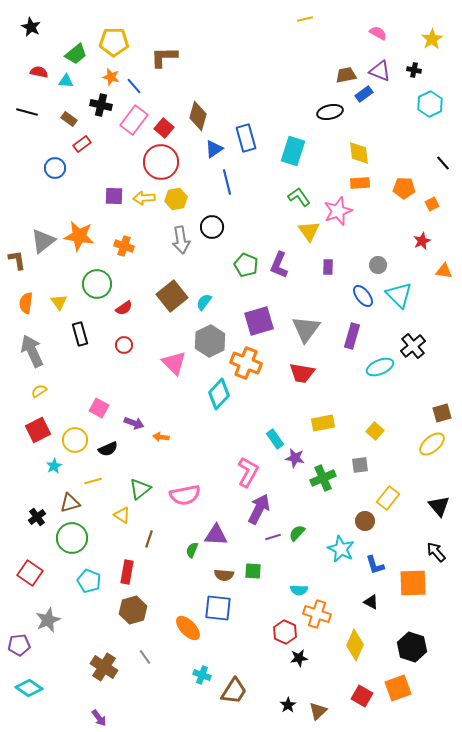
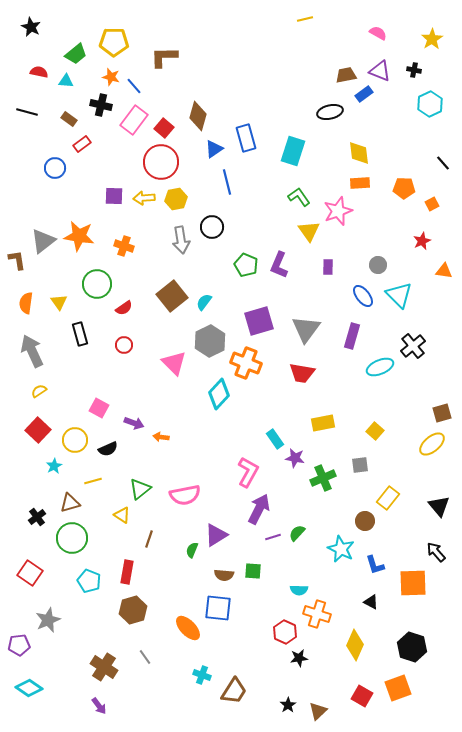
red square at (38, 430): rotated 20 degrees counterclockwise
purple triangle at (216, 535): rotated 35 degrees counterclockwise
purple arrow at (99, 718): moved 12 px up
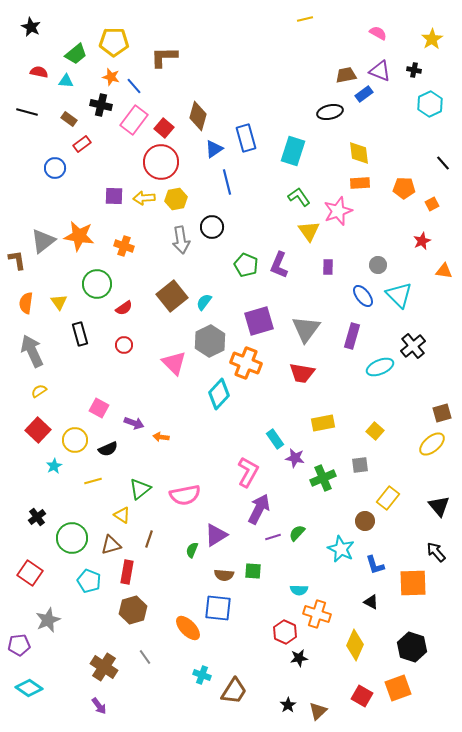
brown triangle at (70, 503): moved 41 px right, 42 px down
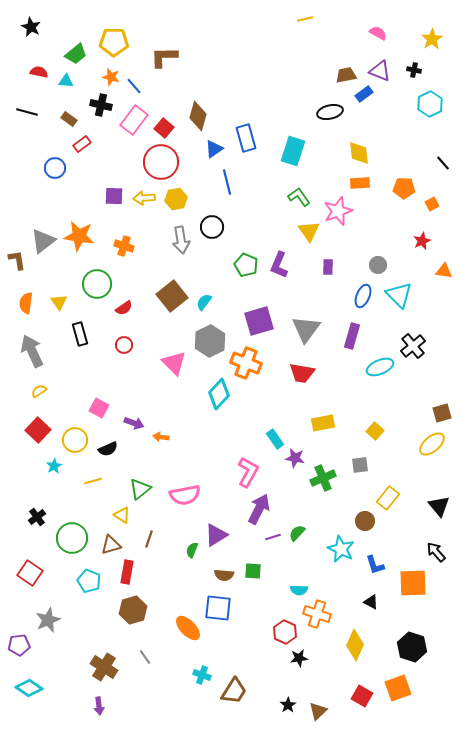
blue ellipse at (363, 296): rotated 60 degrees clockwise
purple arrow at (99, 706): rotated 30 degrees clockwise
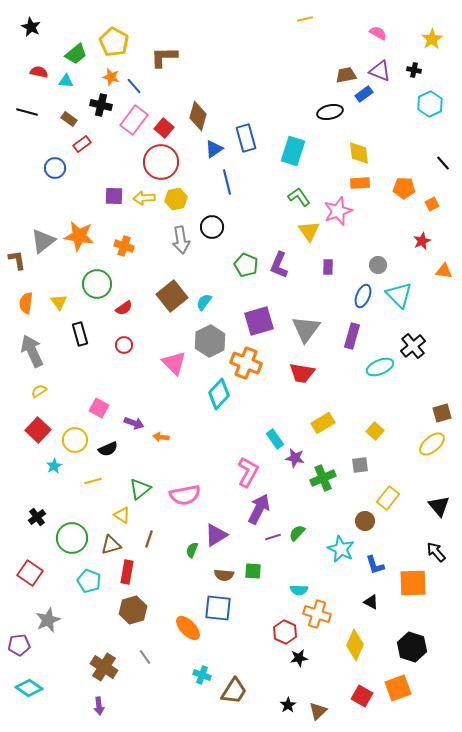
yellow pentagon at (114, 42): rotated 28 degrees clockwise
yellow rectangle at (323, 423): rotated 20 degrees counterclockwise
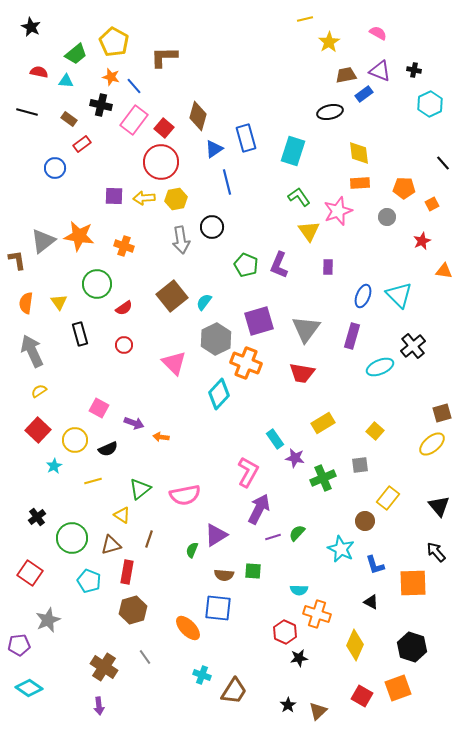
yellow star at (432, 39): moved 103 px left, 3 px down
gray circle at (378, 265): moved 9 px right, 48 px up
gray hexagon at (210, 341): moved 6 px right, 2 px up
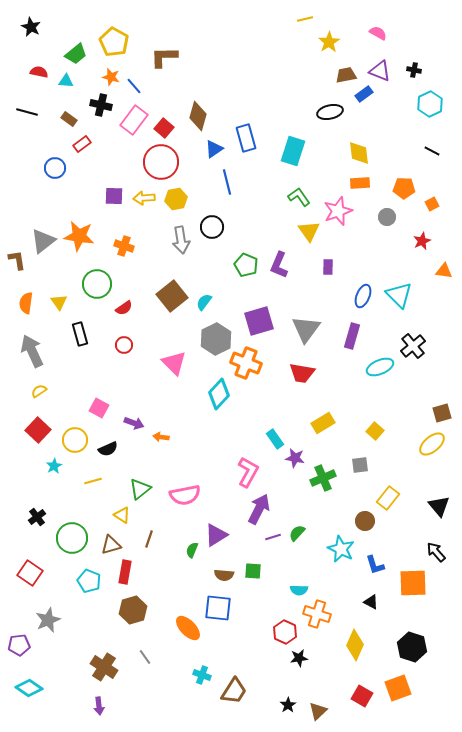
black line at (443, 163): moved 11 px left, 12 px up; rotated 21 degrees counterclockwise
red rectangle at (127, 572): moved 2 px left
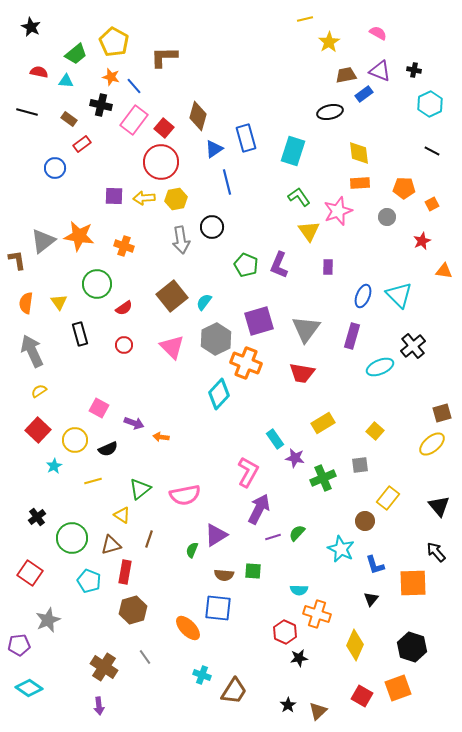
pink triangle at (174, 363): moved 2 px left, 16 px up
black triangle at (371, 602): moved 3 px up; rotated 42 degrees clockwise
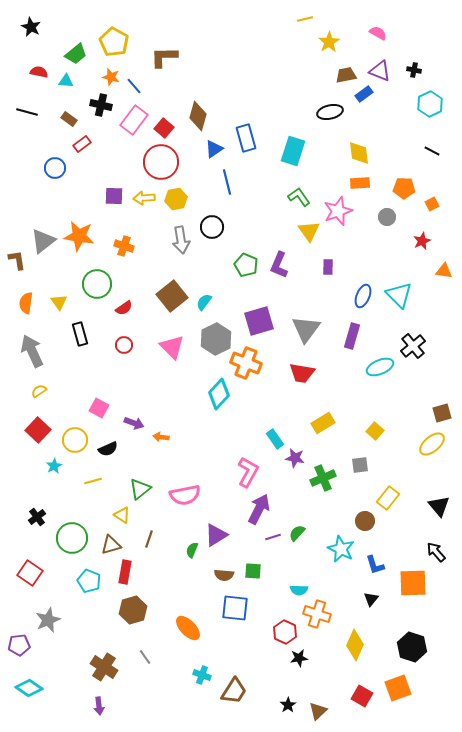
blue square at (218, 608): moved 17 px right
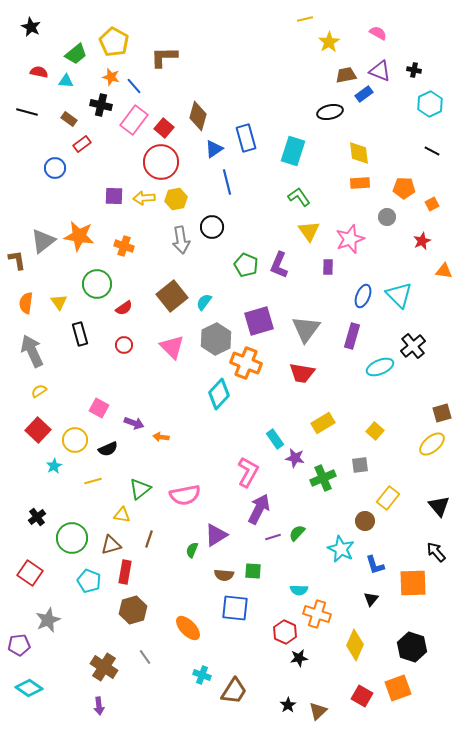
pink star at (338, 211): moved 12 px right, 28 px down
yellow triangle at (122, 515): rotated 24 degrees counterclockwise
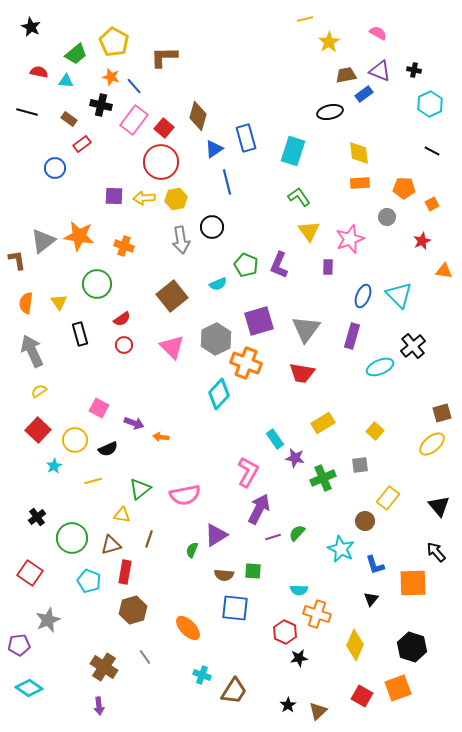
cyan semicircle at (204, 302): moved 14 px right, 18 px up; rotated 150 degrees counterclockwise
red semicircle at (124, 308): moved 2 px left, 11 px down
